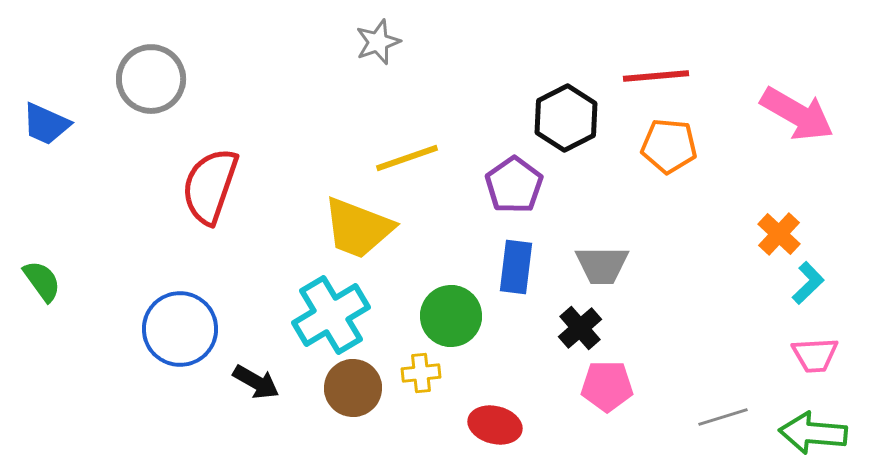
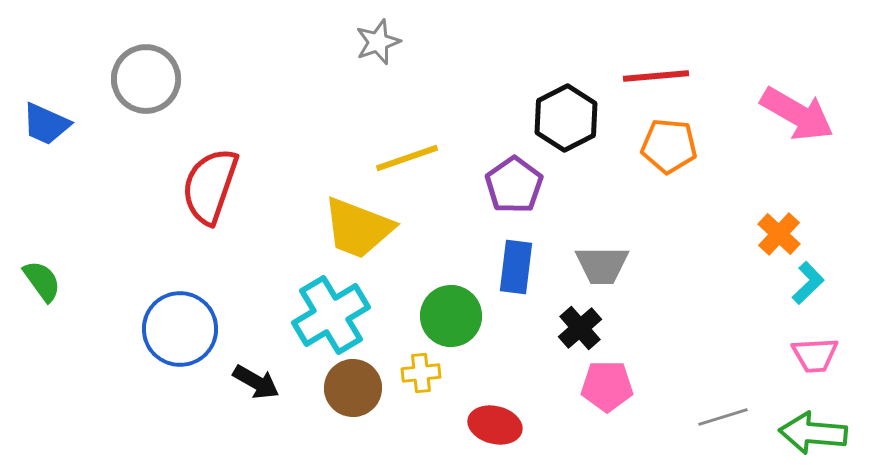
gray circle: moved 5 px left
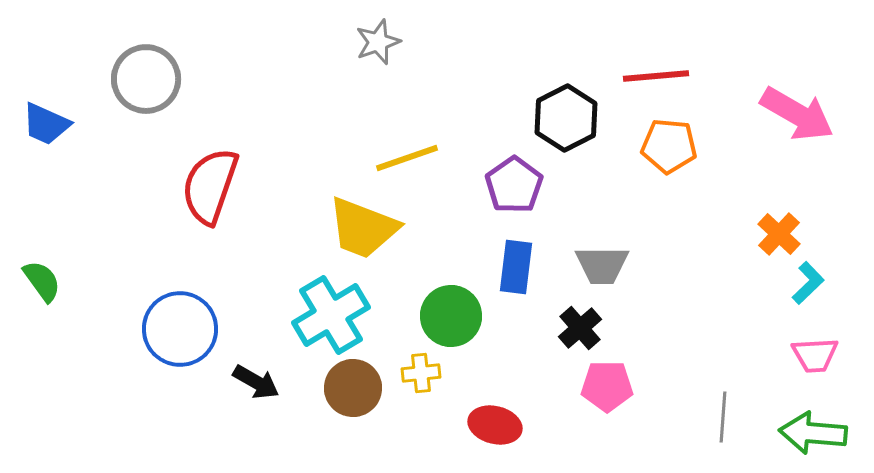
yellow trapezoid: moved 5 px right
gray line: rotated 69 degrees counterclockwise
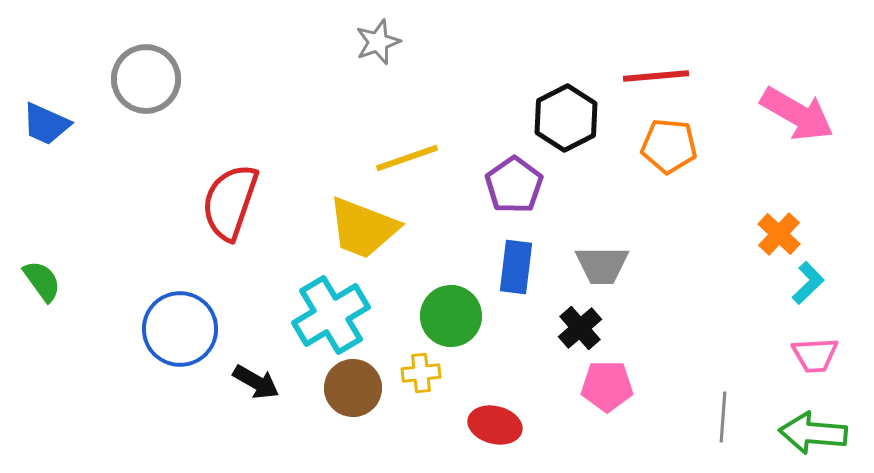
red semicircle: moved 20 px right, 16 px down
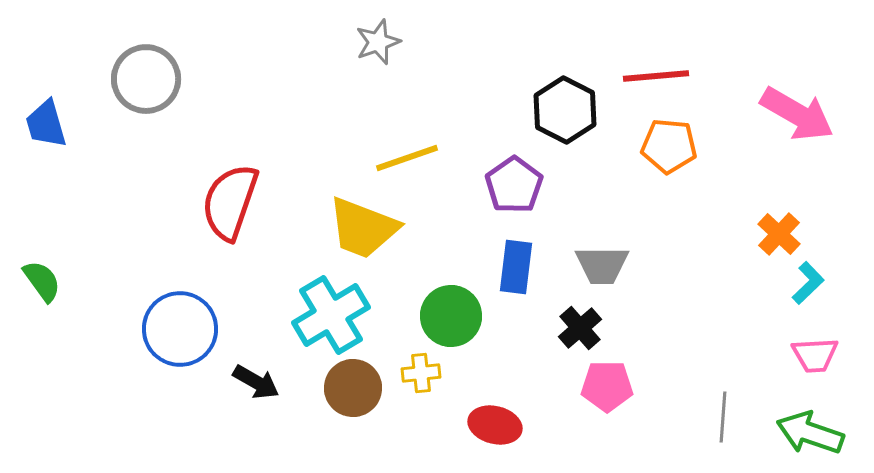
black hexagon: moved 1 px left, 8 px up; rotated 6 degrees counterclockwise
blue trapezoid: rotated 50 degrees clockwise
green arrow: moved 3 px left; rotated 14 degrees clockwise
